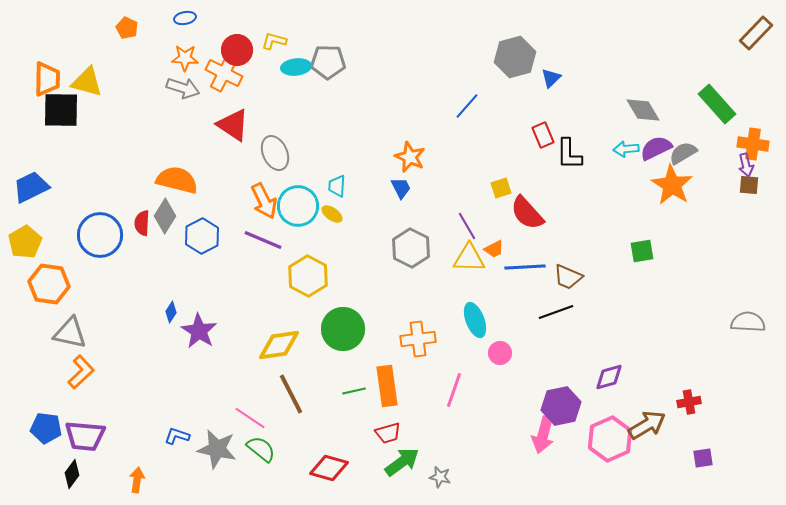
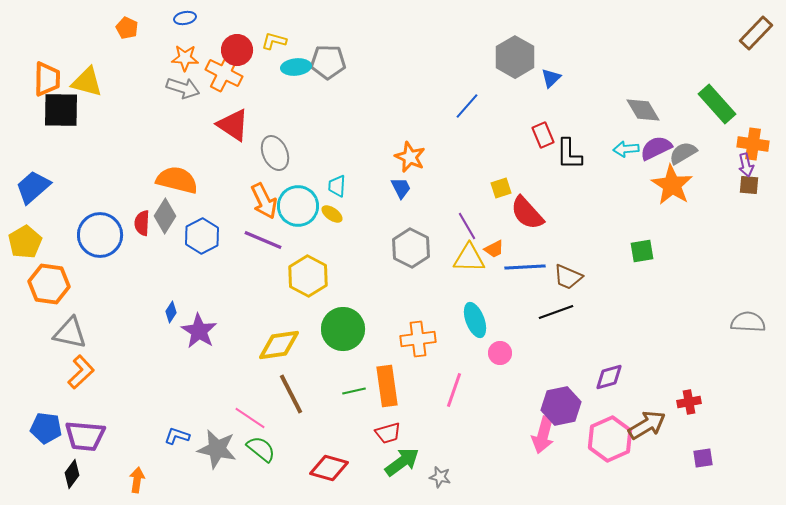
gray hexagon at (515, 57): rotated 15 degrees counterclockwise
blue trapezoid at (31, 187): moved 2 px right; rotated 15 degrees counterclockwise
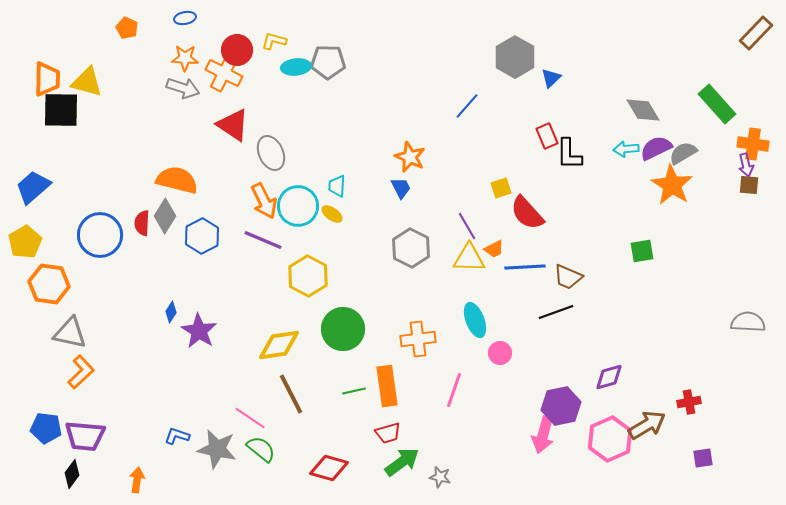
red rectangle at (543, 135): moved 4 px right, 1 px down
gray ellipse at (275, 153): moved 4 px left
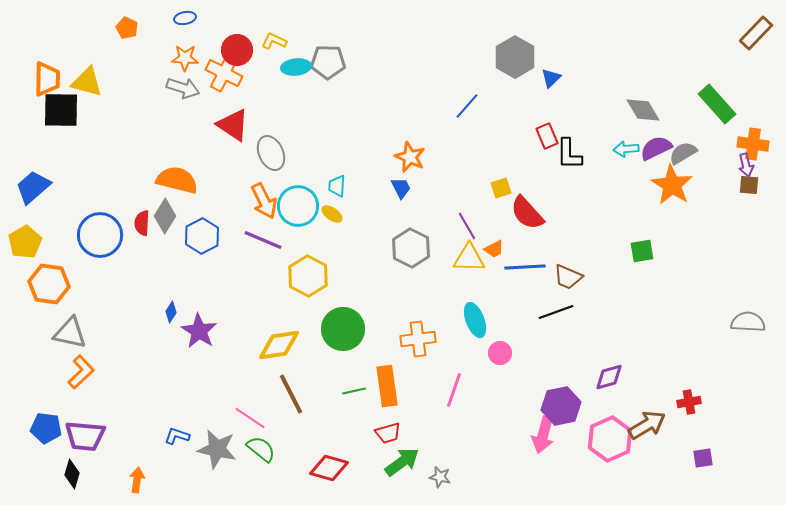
yellow L-shape at (274, 41): rotated 10 degrees clockwise
black diamond at (72, 474): rotated 20 degrees counterclockwise
